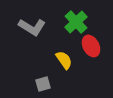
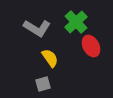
gray L-shape: moved 5 px right, 1 px down
yellow semicircle: moved 14 px left, 2 px up
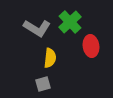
green cross: moved 6 px left
red ellipse: rotated 20 degrees clockwise
yellow semicircle: rotated 42 degrees clockwise
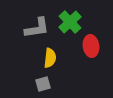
gray L-shape: rotated 40 degrees counterclockwise
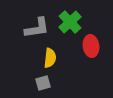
gray square: moved 1 px up
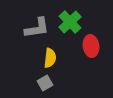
gray square: moved 2 px right; rotated 14 degrees counterclockwise
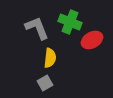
green cross: rotated 25 degrees counterclockwise
gray L-shape: rotated 104 degrees counterclockwise
red ellipse: moved 1 px right, 6 px up; rotated 70 degrees clockwise
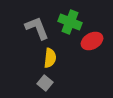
red ellipse: moved 1 px down
gray square: rotated 21 degrees counterclockwise
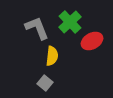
green cross: rotated 25 degrees clockwise
yellow semicircle: moved 2 px right, 2 px up
